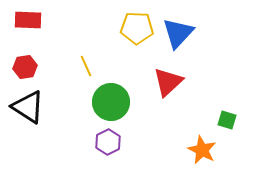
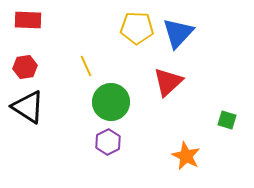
orange star: moved 16 px left, 6 px down
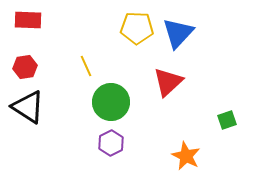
green square: rotated 36 degrees counterclockwise
purple hexagon: moved 3 px right, 1 px down
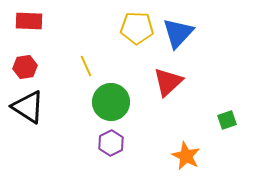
red rectangle: moved 1 px right, 1 px down
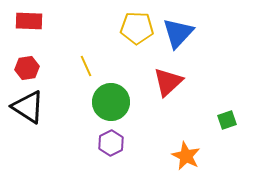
red hexagon: moved 2 px right, 1 px down
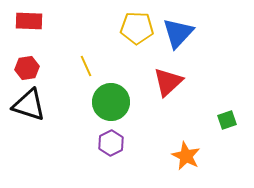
black triangle: moved 1 px right, 2 px up; rotated 15 degrees counterclockwise
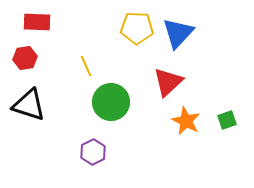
red rectangle: moved 8 px right, 1 px down
red hexagon: moved 2 px left, 10 px up
purple hexagon: moved 18 px left, 9 px down
orange star: moved 35 px up
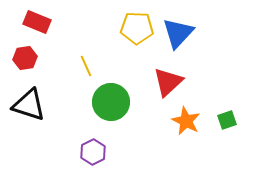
red rectangle: rotated 20 degrees clockwise
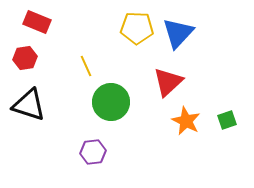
purple hexagon: rotated 20 degrees clockwise
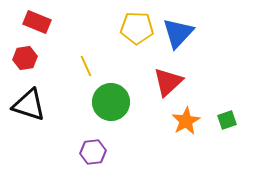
orange star: rotated 16 degrees clockwise
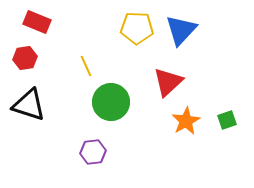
blue triangle: moved 3 px right, 3 px up
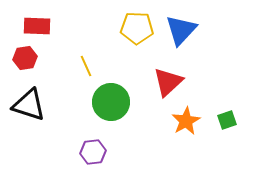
red rectangle: moved 4 px down; rotated 20 degrees counterclockwise
